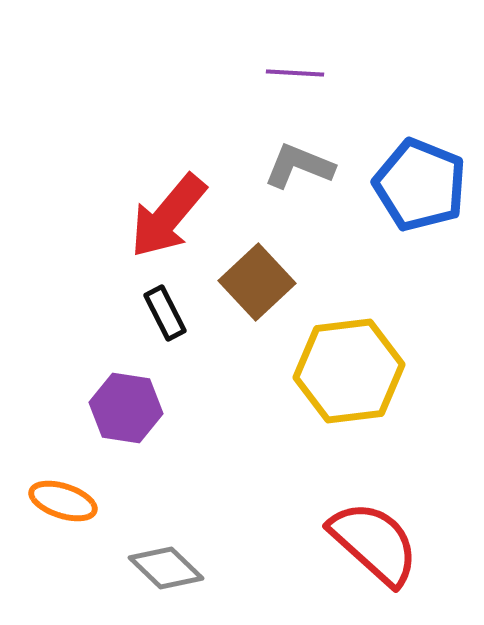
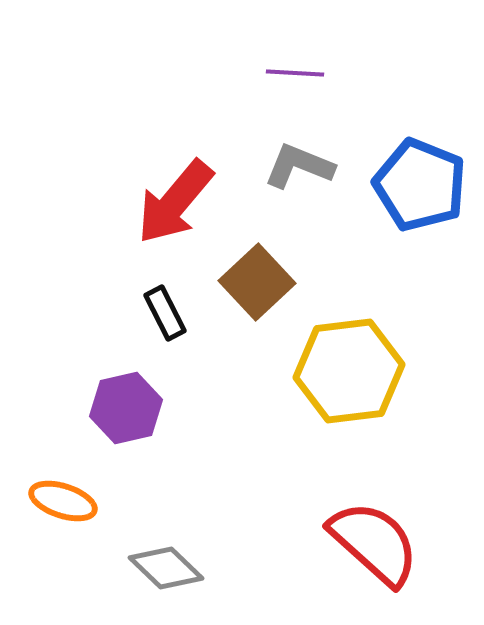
red arrow: moved 7 px right, 14 px up
purple hexagon: rotated 22 degrees counterclockwise
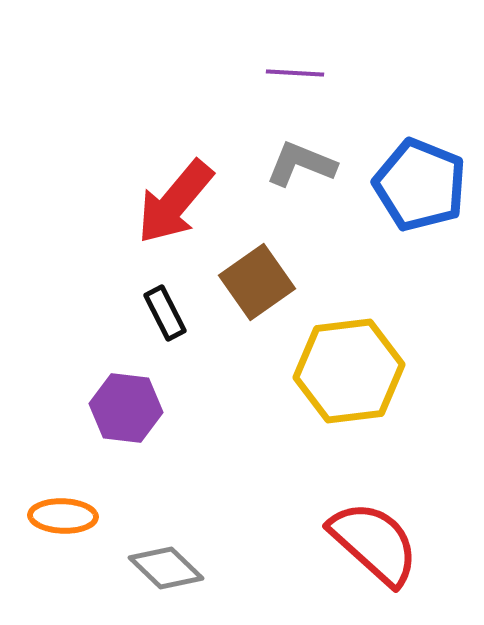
gray L-shape: moved 2 px right, 2 px up
brown square: rotated 8 degrees clockwise
purple hexagon: rotated 20 degrees clockwise
orange ellipse: moved 15 px down; rotated 16 degrees counterclockwise
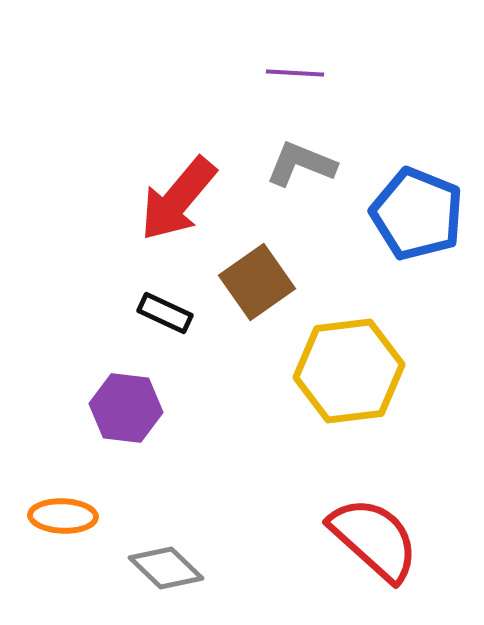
blue pentagon: moved 3 px left, 29 px down
red arrow: moved 3 px right, 3 px up
black rectangle: rotated 38 degrees counterclockwise
red semicircle: moved 4 px up
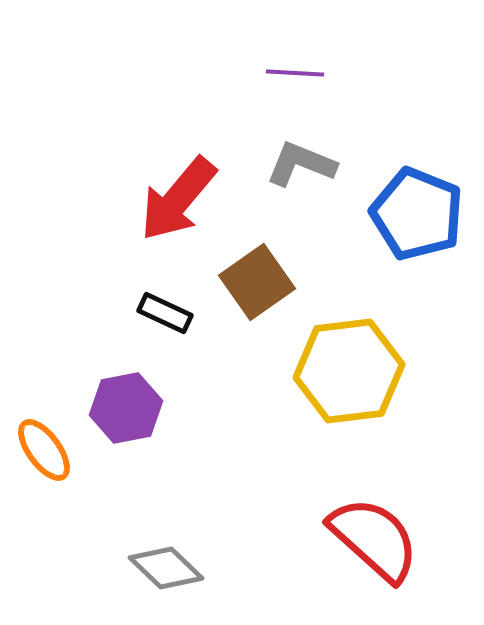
purple hexagon: rotated 18 degrees counterclockwise
orange ellipse: moved 19 px left, 66 px up; rotated 52 degrees clockwise
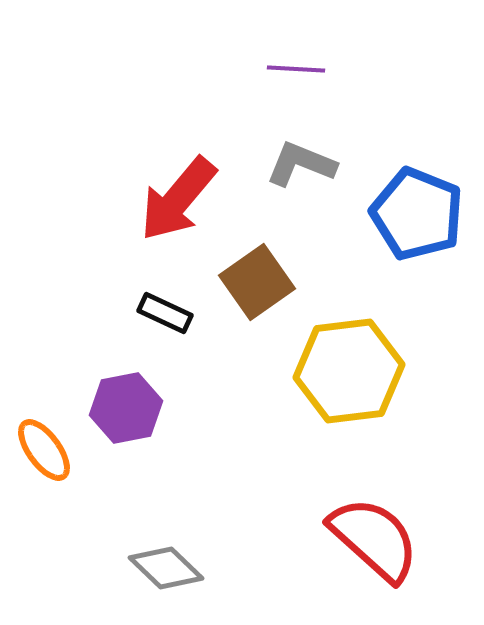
purple line: moved 1 px right, 4 px up
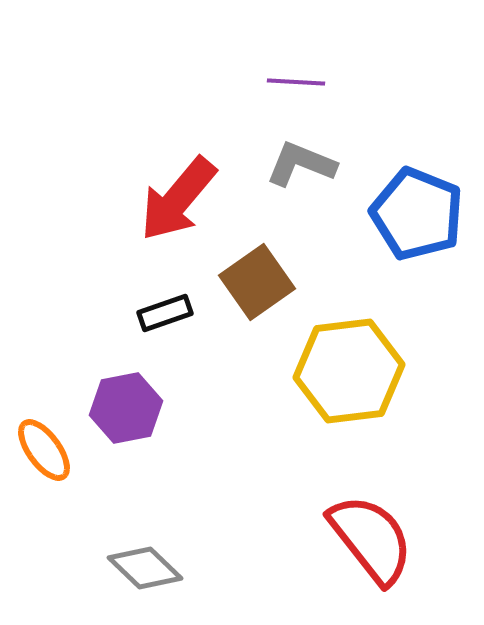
purple line: moved 13 px down
black rectangle: rotated 44 degrees counterclockwise
red semicircle: moved 3 px left; rotated 10 degrees clockwise
gray diamond: moved 21 px left
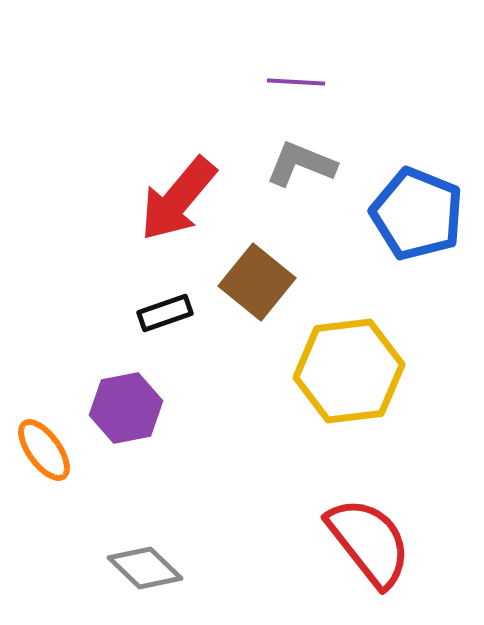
brown square: rotated 16 degrees counterclockwise
red semicircle: moved 2 px left, 3 px down
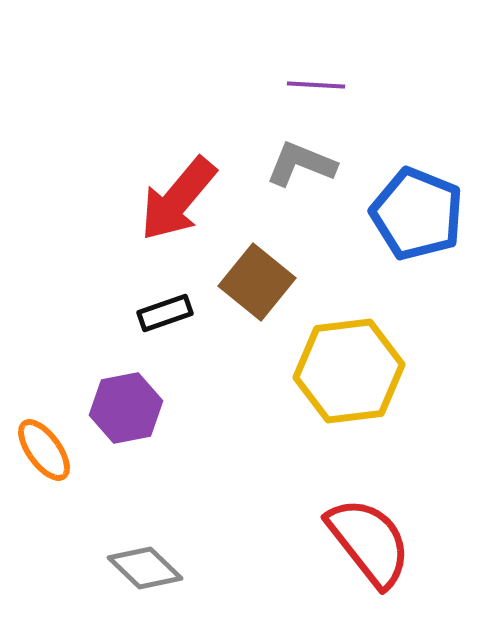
purple line: moved 20 px right, 3 px down
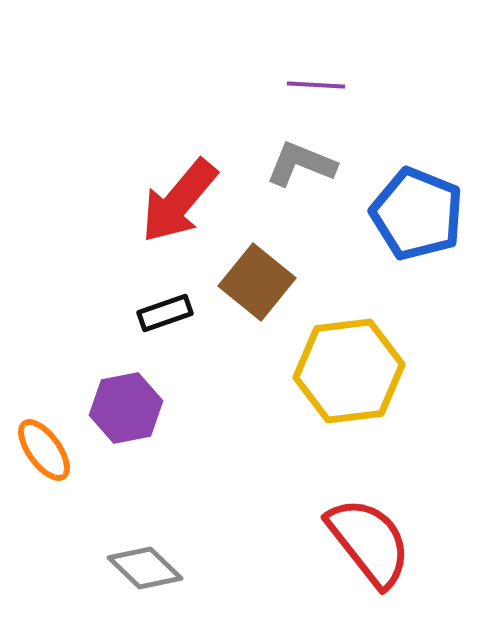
red arrow: moved 1 px right, 2 px down
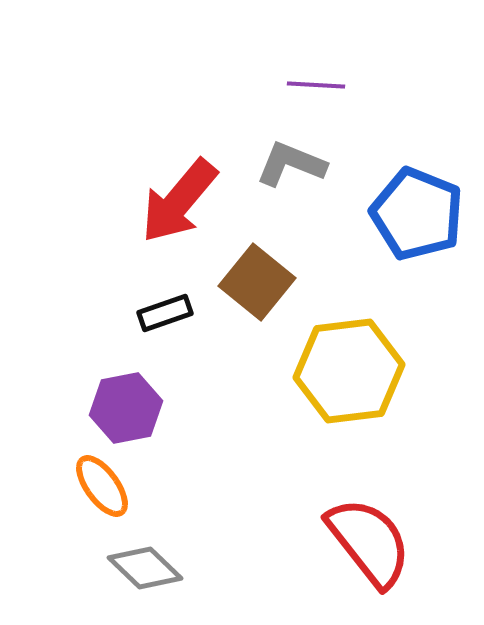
gray L-shape: moved 10 px left
orange ellipse: moved 58 px right, 36 px down
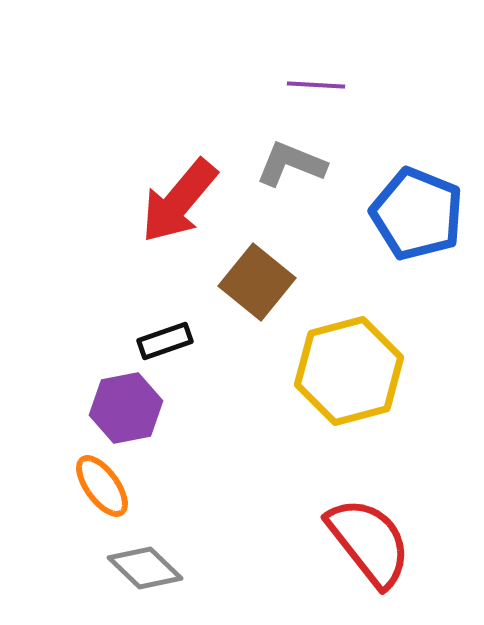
black rectangle: moved 28 px down
yellow hexagon: rotated 8 degrees counterclockwise
